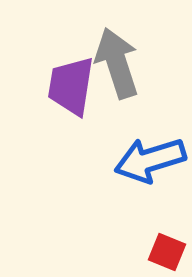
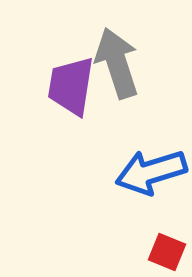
blue arrow: moved 1 px right, 12 px down
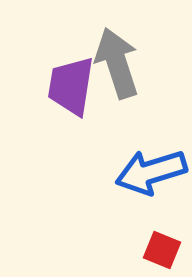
red square: moved 5 px left, 2 px up
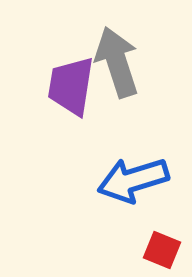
gray arrow: moved 1 px up
blue arrow: moved 18 px left, 8 px down
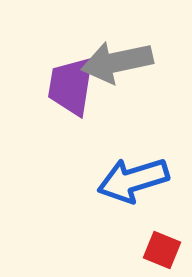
gray arrow: rotated 84 degrees counterclockwise
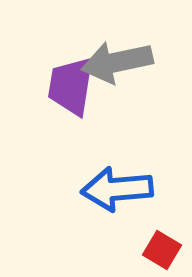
blue arrow: moved 16 px left, 9 px down; rotated 12 degrees clockwise
red square: rotated 9 degrees clockwise
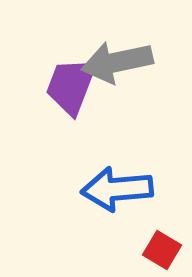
purple trapezoid: rotated 12 degrees clockwise
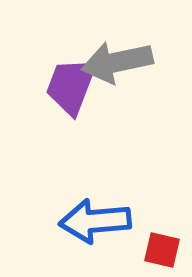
blue arrow: moved 22 px left, 32 px down
red square: rotated 18 degrees counterclockwise
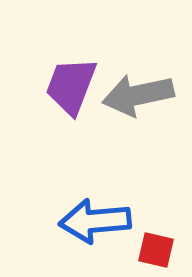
gray arrow: moved 21 px right, 33 px down
red square: moved 6 px left
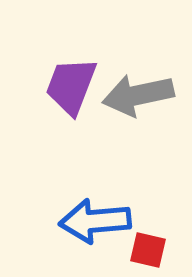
red square: moved 8 px left
